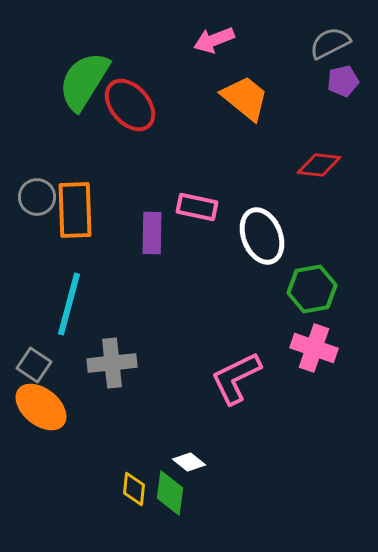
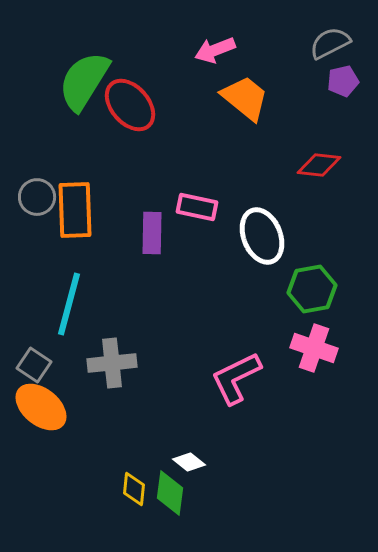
pink arrow: moved 1 px right, 10 px down
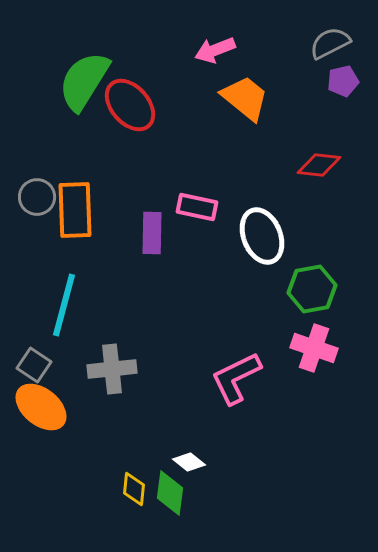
cyan line: moved 5 px left, 1 px down
gray cross: moved 6 px down
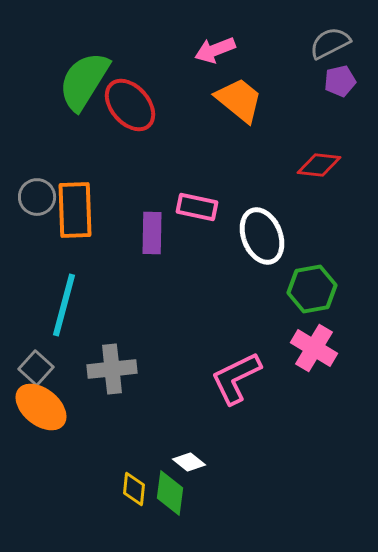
purple pentagon: moved 3 px left
orange trapezoid: moved 6 px left, 2 px down
pink cross: rotated 12 degrees clockwise
gray square: moved 2 px right, 3 px down; rotated 8 degrees clockwise
